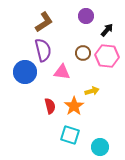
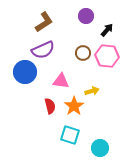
purple semicircle: rotated 80 degrees clockwise
pink triangle: moved 1 px left, 9 px down
cyan circle: moved 1 px down
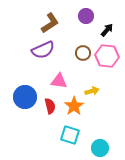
brown L-shape: moved 6 px right, 1 px down
blue circle: moved 25 px down
pink triangle: moved 2 px left
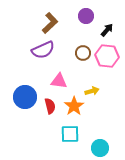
brown L-shape: rotated 10 degrees counterclockwise
cyan square: moved 1 px up; rotated 18 degrees counterclockwise
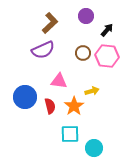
cyan circle: moved 6 px left
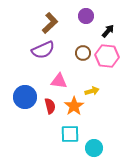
black arrow: moved 1 px right, 1 px down
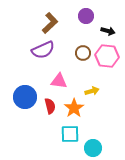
black arrow: rotated 64 degrees clockwise
orange star: moved 2 px down
cyan circle: moved 1 px left
